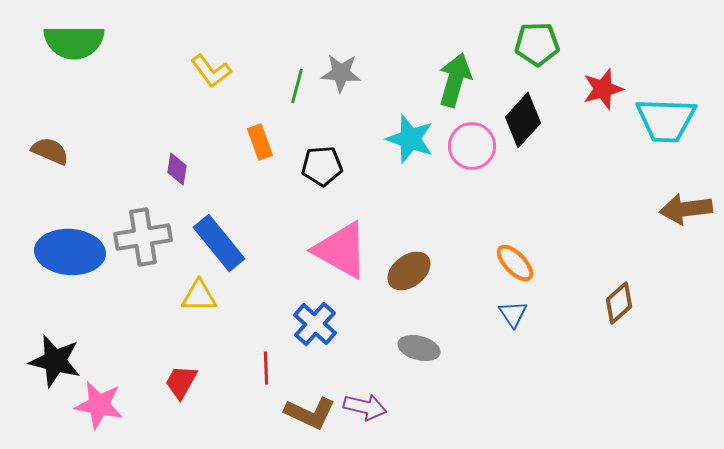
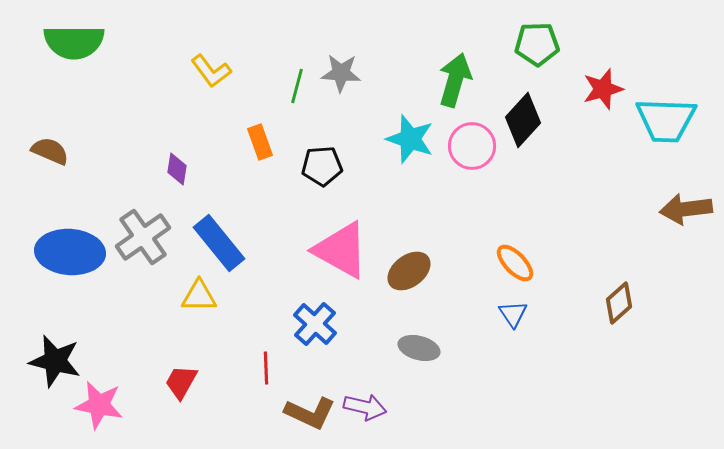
gray cross: rotated 26 degrees counterclockwise
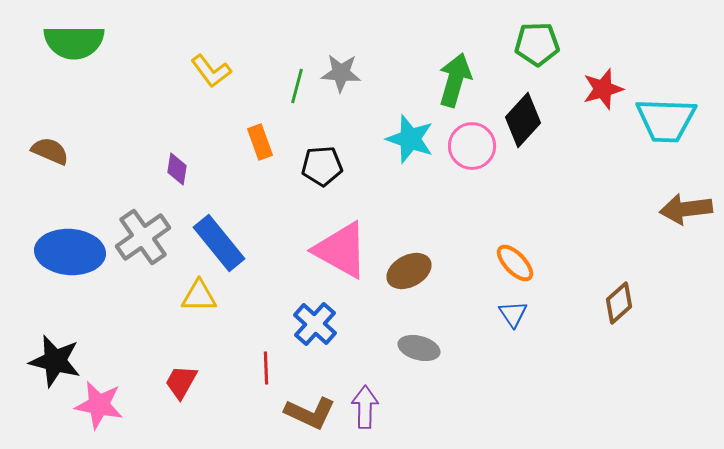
brown ellipse: rotated 9 degrees clockwise
purple arrow: rotated 102 degrees counterclockwise
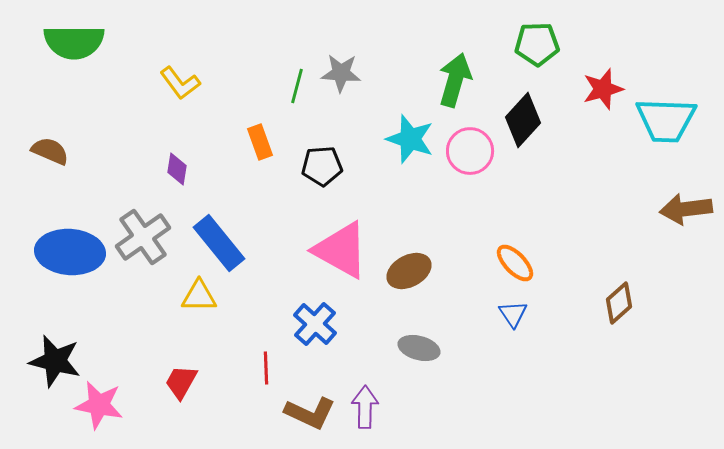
yellow L-shape: moved 31 px left, 12 px down
pink circle: moved 2 px left, 5 px down
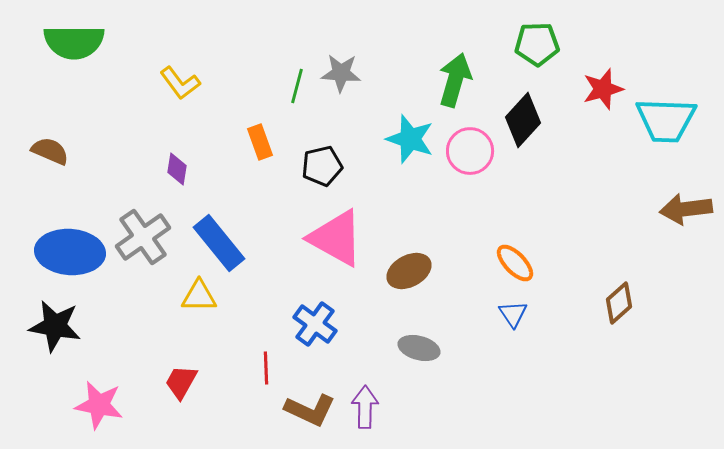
black pentagon: rotated 9 degrees counterclockwise
pink triangle: moved 5 px left, 12 px up
blue cross: rotated 6 degrees counterclockwise
black star: moved 35 px up; rotated 4 degrees counterclockwise
brown L-shape: moved 3 px up
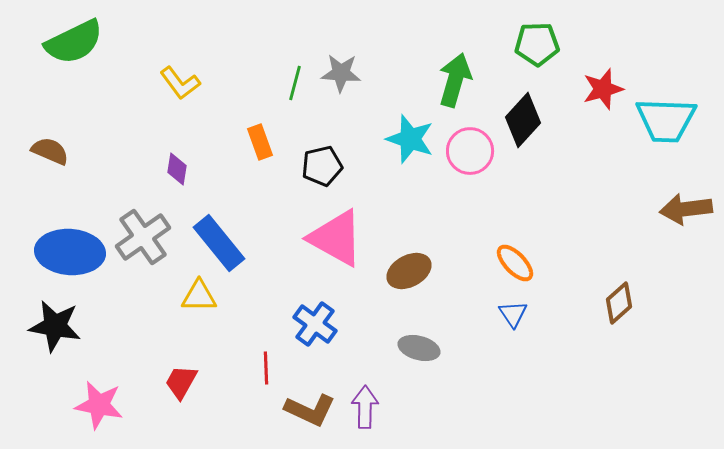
green semicircle: rotated 26 degrees counterclockwise
green line: moved 2 px left, 3 px up
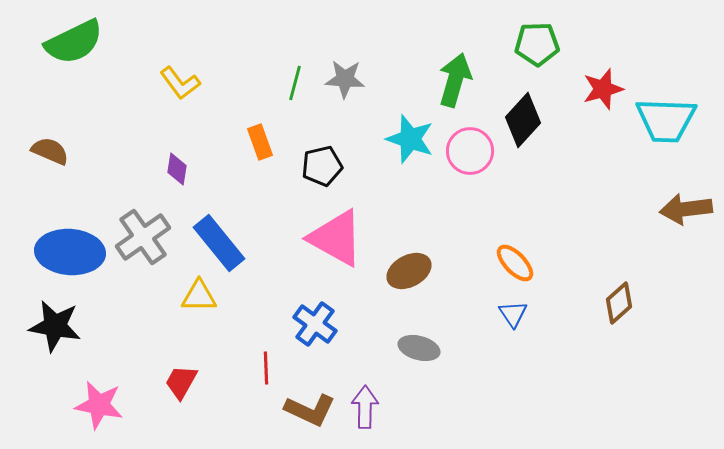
gray star: moved 4 px right, 6 px down
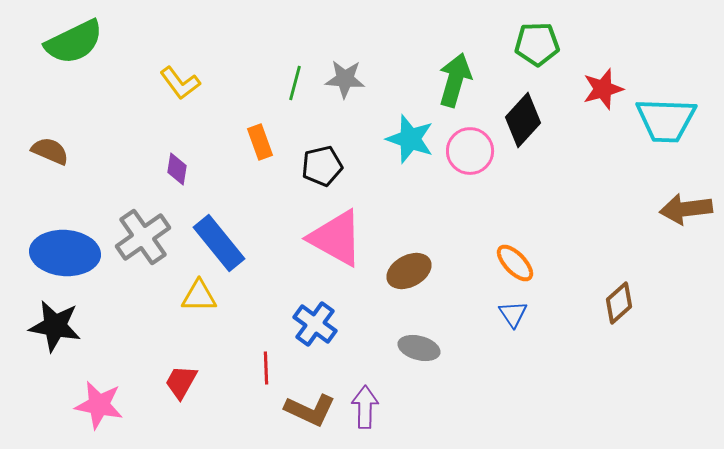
blue ellipse: moved 5 px left, 1 px down
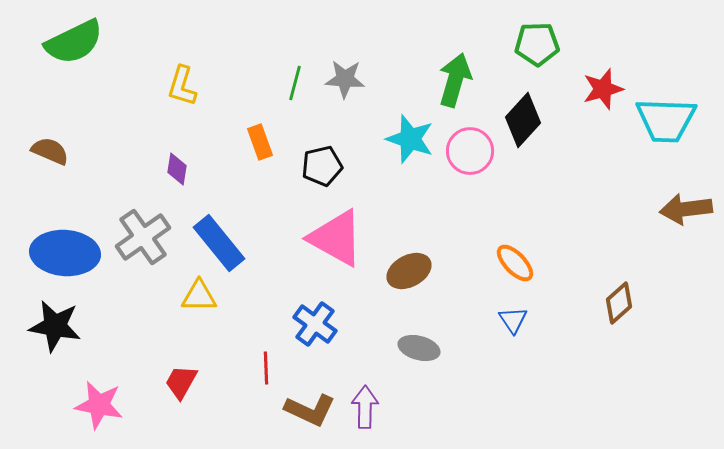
yellow L-shape: moved 2 px right, 3 px down; rotated 54 degrees clockwise
blue triangle: moved 6 px down
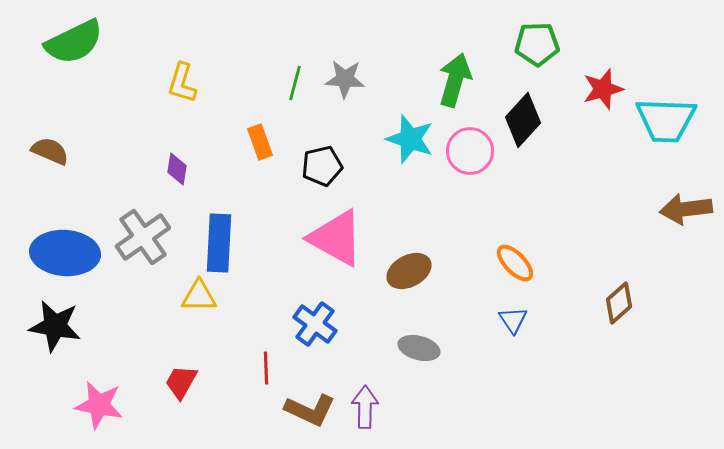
yellow L-shape: moved 3 px up
blue rectangle: rotated 42 degrees clockwise
